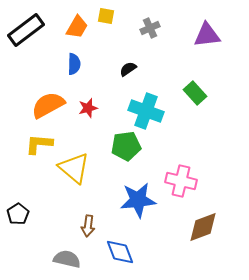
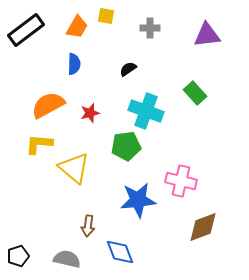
gray cross: rotated 24 degrees clockwise
red star: moved 2 px right, 5 px down
black pentagon: moved 42 px down; rotated 15 degrees clockwise
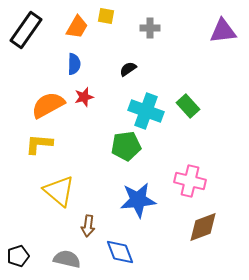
black rectangle: rotated 18 degrees counterclockwise
purple triangle: moved 16 px right, 4 px up
green rectangle: moved 7 px left, 13 px down
red star: moved 6 px left, 16 px up
yellow triangle: moved 15 px left, 23 px down
pink cross: moved 9 px right
